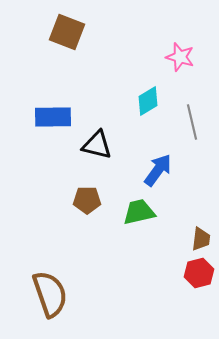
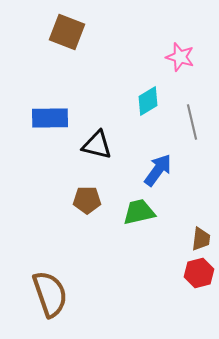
blue rectangle: moved 3 px left, 1 px down
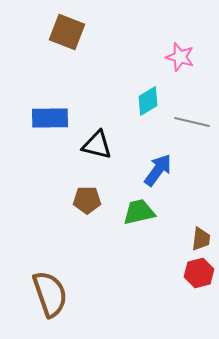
gray line: rotated 64 degrees counterclockwise
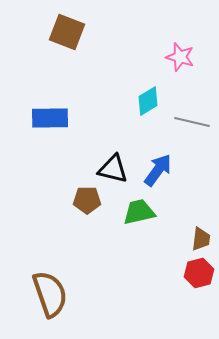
black triangle: moved 16 px right, 24 px down
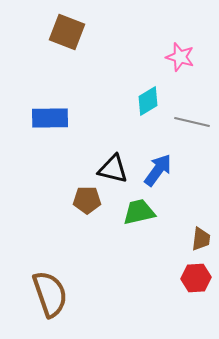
red hexagon: moved 3 px left, 5 px down; rotated 12 degrees clockwise
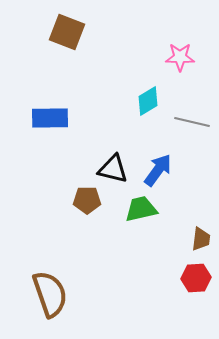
pink star: rotated 16 degrees counterclockwise
green trapezoid: moved 2 px right, 3 px up
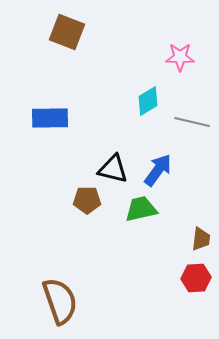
brown semicircle: moved 10 px right, 7 px down
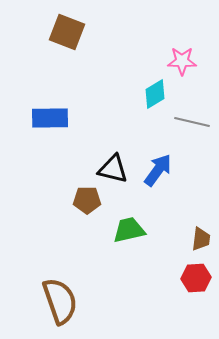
pink star: moved 2 px right, 4 px down
cyan diamond: moved 7 px right, 7 px up
green trapezoid: moved 12 px left, 21 px down
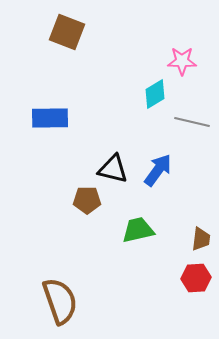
green trapezoid: moved 9 px right
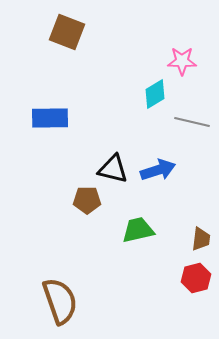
blue arrow: rotated 36 degrees clockwise
red hexagon: rotated 12 degrees counterclockwise
